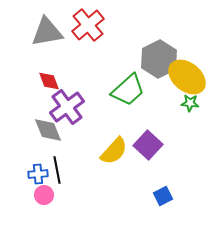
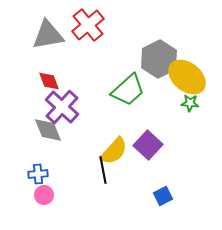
gray triangle: moved 1 px right, 3 px down
purple cross: moved 5 px left; rotated 12 degrees counterclockwise
black line: moved 46 px right
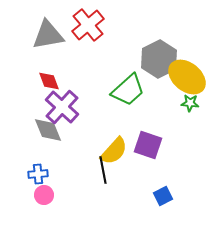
purple square: rotated 24 degrees counterclockwise
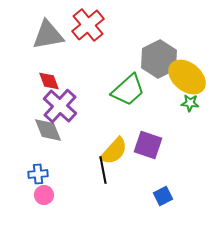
purple cross: moved 2 px left, 1 px up
